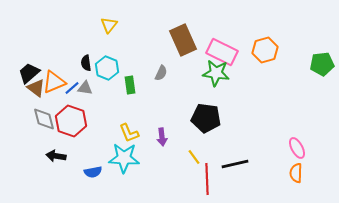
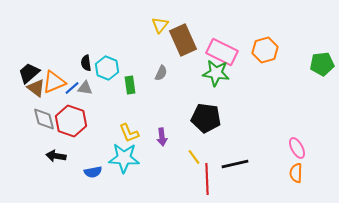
yellow triangle: moved 51 px right
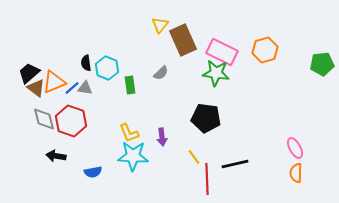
gray semicircle: rotated 21 degrees clockwise
pink ellipse: moved 2 px left
cyan star: moved 9 px right, 2 px up
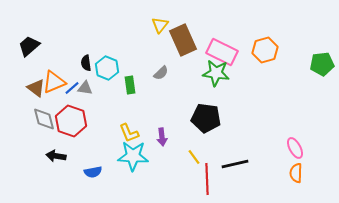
black trapezoid: moved 27 px up
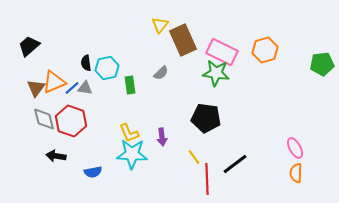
cyan hexagon: rotated 25 degrees clockwise
brown triangle: rotated 30 degrees clockwise
cyan star: moved 1 px left, 2 px up
black line: rotated 24 degrees counterclockwise
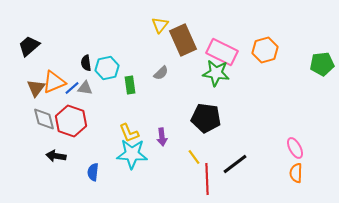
blue semicircle: rotated 108 degrees clockwise
